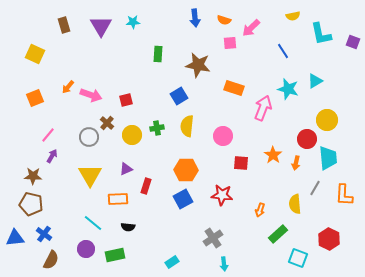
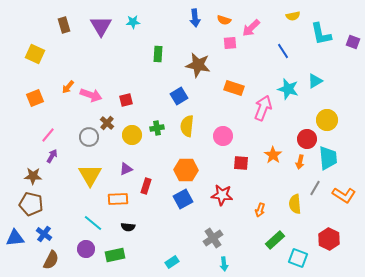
orange arrow at (296, 163): moved 4 px right, 1 px up
orange L-shape at (344, 195): rotated 60 degrees counterclockwise
green rectangle at (278, 234): moved 3 px left, 6 px down
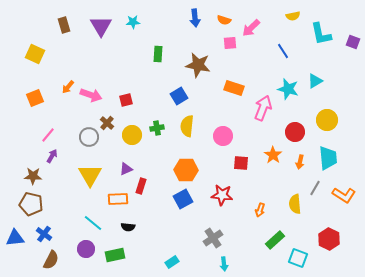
red circle at (307, 139): moved 12 px left, 7 px up
red rectangle at (146, 186): moved 5 px left
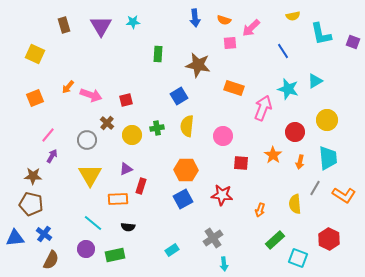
gray circle at (89, 137): moved 2 px left, 3 px down
cyan rectangle at (172, 262): moved 12 px up
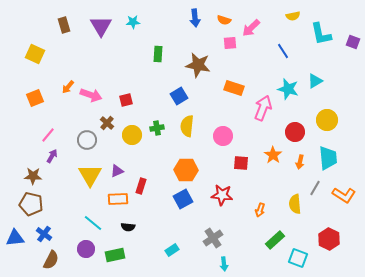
purple triangle at (126, 169): moved 9 px left, 2 px down
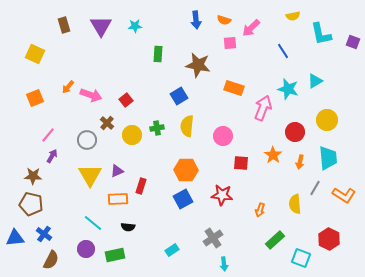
blue arrow at (195, 18): moved 1 px right, 2 px down
cyan star at (133, 22): moved 2 px right, 4 px down
red square at (126, 100): rotated 24 degrees counterclockwise
cyan square at (298, 258): moved 3 px right
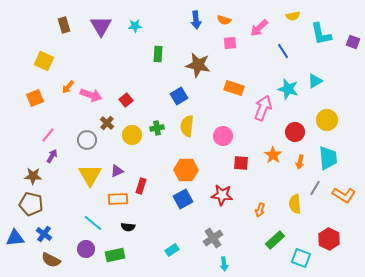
pink arrow at (251, 28): moved 8 px right
yellow square at (35, 54): moved 9 px right, 7 px down
brown semicircle at (51, 260): rotated 90 degrees clockwise
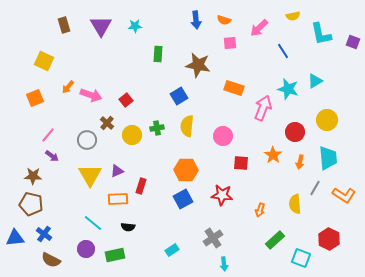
purple arrow at (52, 156): rotated 96 degrees clockwise
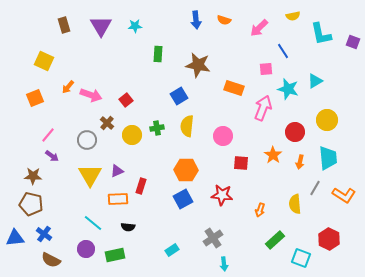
pink square at (230, 43): moved 36 px right, 26 px down
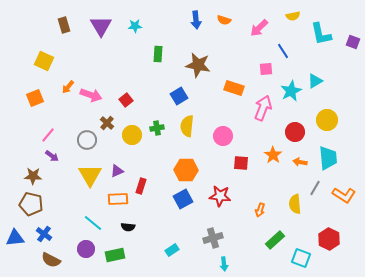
cyan star at (288, 89): moved 3 px right, 2 px down; rotated 30 degrees clockwise
orange arrow at (300, 162): rotated 88 degrees clockwise
red star at (222, 195): moved 2 px left, 1 px down
gray cross at (213, 238): rotated 18 degrees clockwise
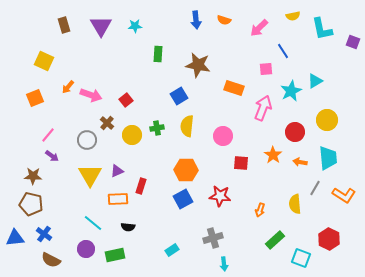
cyan L-shape at (321, 34): moved 1 px right, 5 px up
